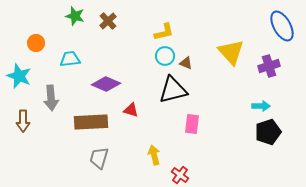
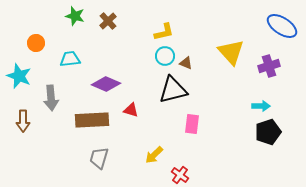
blue ellipse: rotated 28 degrees counterclockwise
brown rectangle: moved 1 px right, 2 px up
yellow arrow: rotated 120 degrees counterclockwise
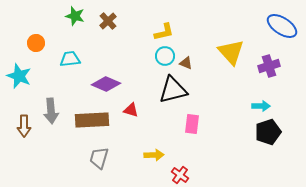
gray arrow: moved 13 px down
brown arrow: moved 1 px right, 5 px down
yellow arrow: rotated 138 degrees counterclockwise
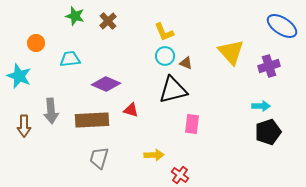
yellow L-shape: rotated 80 degrees clockwise
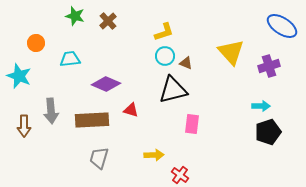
yellow L-shape: rotated 85 degrees counterclockwise
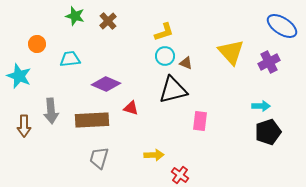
orange circle: moved 1 px right, 1 px down
purple cross: moved 4 px up; rotated 10 degrees counterclockwise
red triangle: moved 2 px up
pink rectangle: moved 8 px right, 3 px up
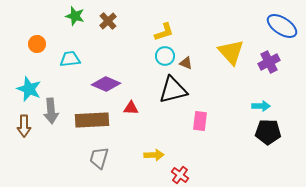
cyan star: moved 10 px right, 13 px down
red triangle: rotated 14 degrees counterclockwise
black pentagon: rotated 20 degrees clockwise
